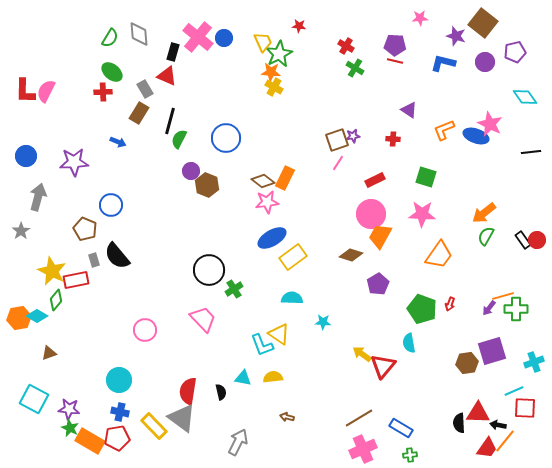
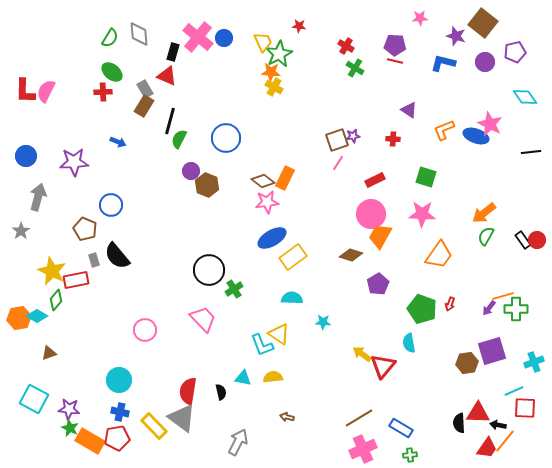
brown rectangle at (139, 113): moved 5 px right, 7 px up
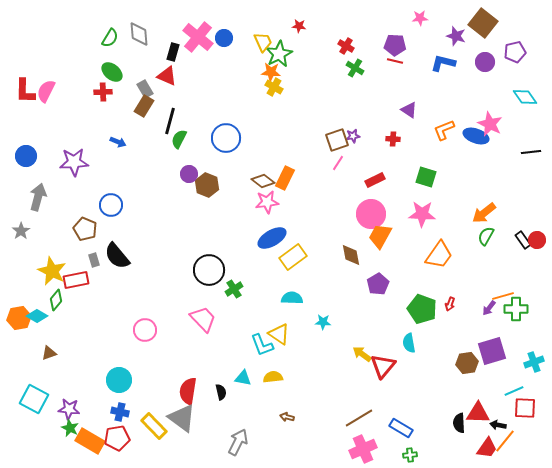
purple circle at (191, 171): moved 2 px left, 3 px down
brown diamond at (351, 255): rotated 60 degrees clockwise
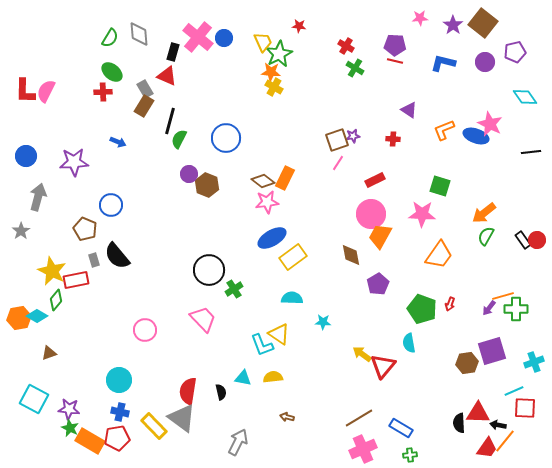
purple star at (456, 36): moved 3 px left, 11 px up; rotated 18 degrees clockwise
green square at (426, 177): moved 14 px right, 9 px down
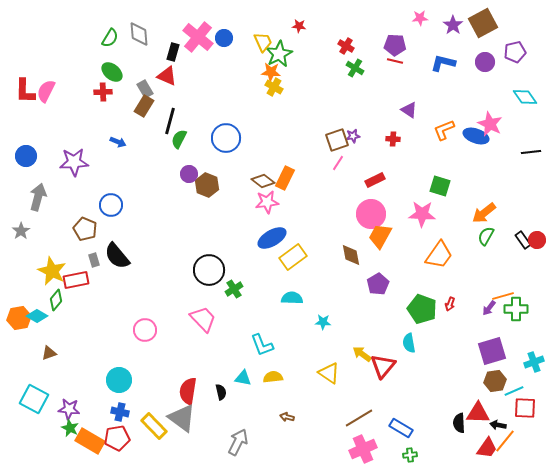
brown square at (483, 23): rotated 24 degrees clockwise
yellow triangle at (279, 334): moved 50 px right, 39 px down
brown hexagon at (467, 363): moved 28 px right, 18 px down
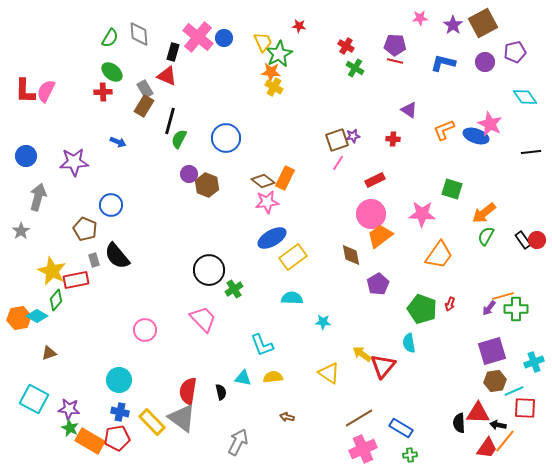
green square at (440, 186): moved 12 px right, 3 px down
orange trapezoid at (380, 236): rotated 24 degrees clockwise
yellow rectangle at (154, 426): moved 2 px left, 4 px up
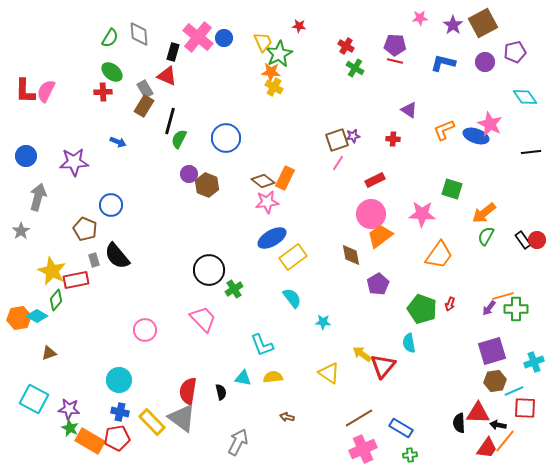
cyan semicircle at (292, 298): rotated 50 degrees clockwise
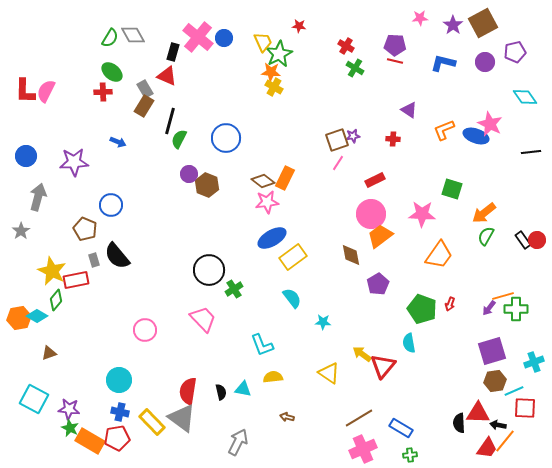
gray diamond at (139, 34): moved 6 px left, 1 px down; rotated 25 degrees counterclockwise
cyan triangle at (243, 378): moved 11 px down
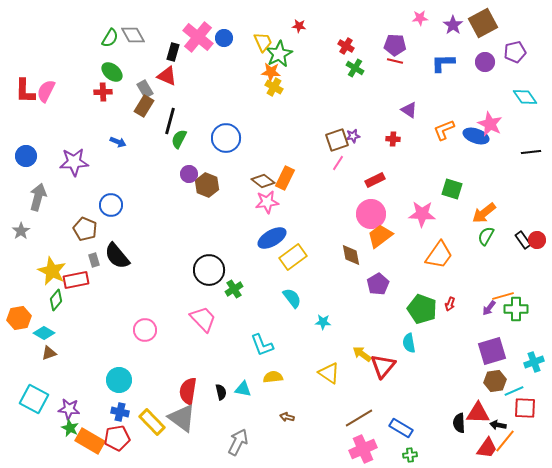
blue L-shape at (443, 63): rotated 15 degrees counterclockwise
cyan diamond at (37, 316): moved 7 px right, 17 px down
